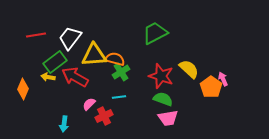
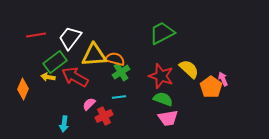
green trapezoid: moved 7 px right
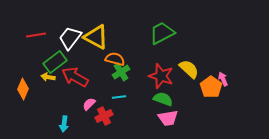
yellow triangle: moved 2 px right, 18 px up; rotated 32 degrees clockwise
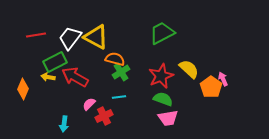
green rectangle: rotated 10 degrees clockwise
red star: rotated 30 degrees clockwise
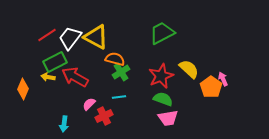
red line: moved 11 px right; rotated 24 degrees counterclockwise
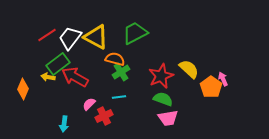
green trapezoid: moved 27 px left
green rectangle: moved 3 px right, 2 px down; rotated 10 degrees counterclockwise
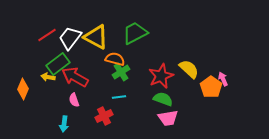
pink semicircle: moved 15 px left, 4 px up; rotated 64 degrees counterclockwise
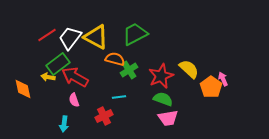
green trapezoid: moved 1 px down
green cross: moved 8 px right, 2 px up
orange diamond: rotated 35 degrees counterclockwise
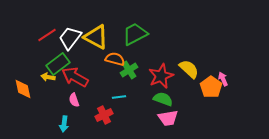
red cross: moved 1 px up
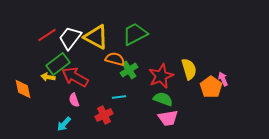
yellow semicircle: rotated 30 degrees clockwise
cyan arrow: rotated 35 degrees clockwise
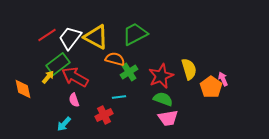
green cross: moved 2 px down
yellow arrow: rotated 120 degrees clockwise
